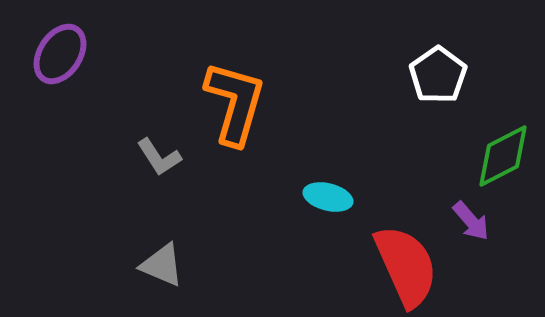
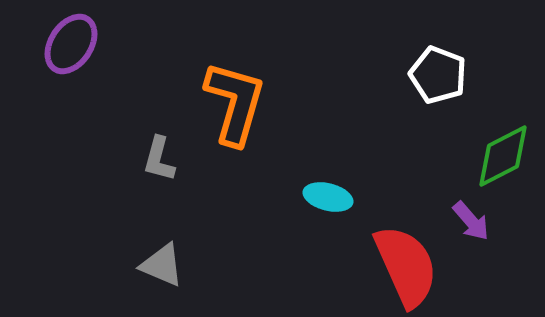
purple ellipse: moved 11 px right, 10 px up
white pentagon: rotated 16 degrees counterclockwise
gray L-shape: moved 2 px down; rotated 48 degrees clockwise
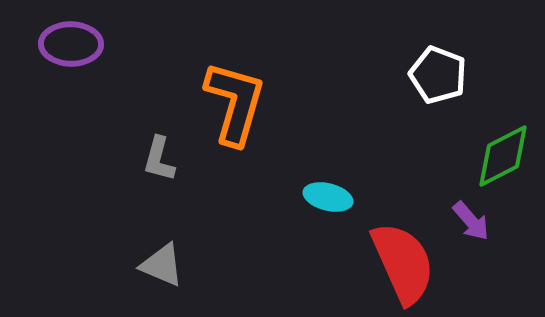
purple ellipse: rotated 58 degrees clockwise
red semicircle: moved 3 px left, 3 px up
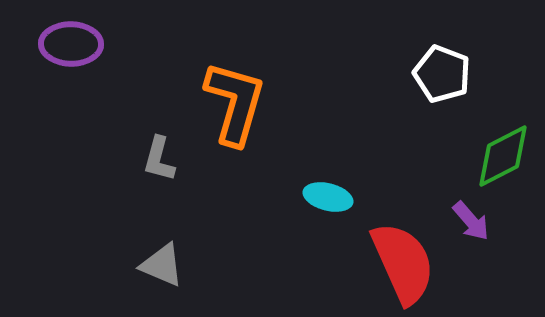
white pentagon: moved 4 px right, 1 px up
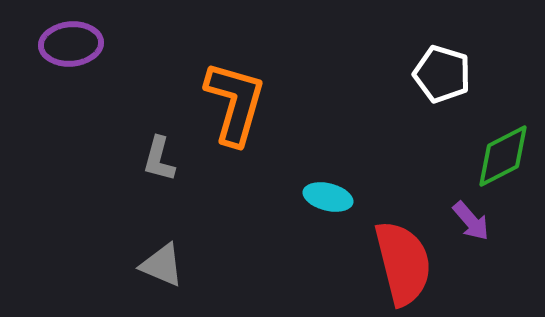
purple ellipse: rotated 6 degrees counterclockwise
white pentagon: rotated 4 degrees counterclockwise
red semicircle: rotated 10 degrees clockwise
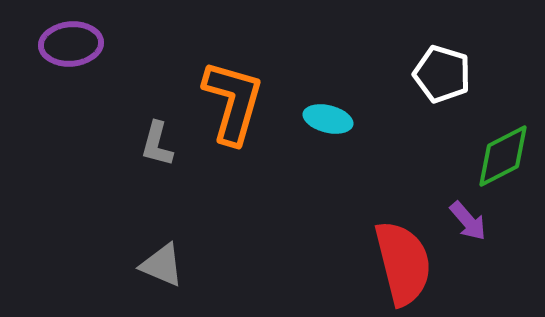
orange L-shape: moved 2 px left, 1 px up
gray L-shape: moved 2 px left, 15 px up
cyan ellipse: moved 78 px up
purple arrow: moved 3 px left
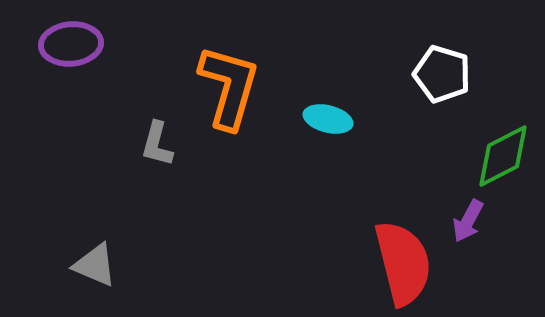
orange L-shape: moved 4 px left, 15 px up
purple arrow: rotated 69 degrees clockwise
gray triangle: moved 67 px left
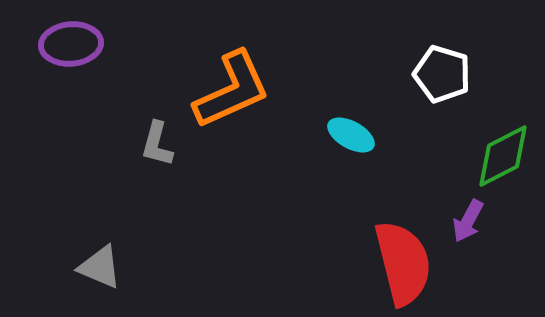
orange L-shape: moved 3 px right, 3 px down; rotated 50 degrees clockwise
cyan ellipse: moved 23 px right, 16 px down; rotated 15 degrees clockwise
gray triangle: moved 5 px right, 2 px down
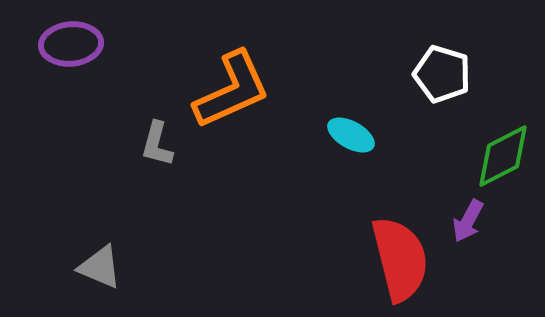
red semicircle: moved 3 px left, 4 px up
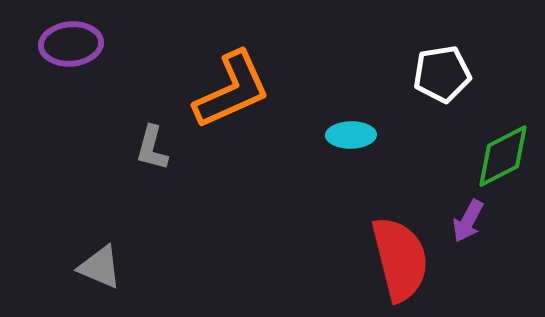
white pentagon: rotated 26 degrees counterclockwise
cyan ellipse: rotated 30 degrees counterclockwise
gray L-shape: moved 5 px left, 4 px down
